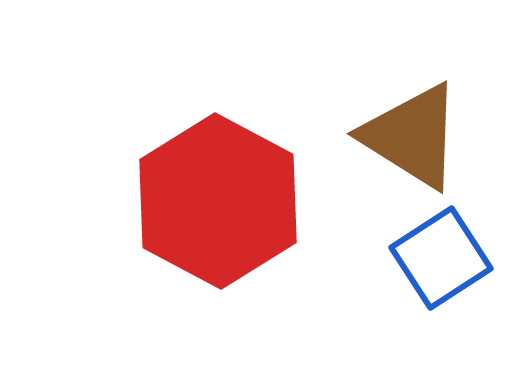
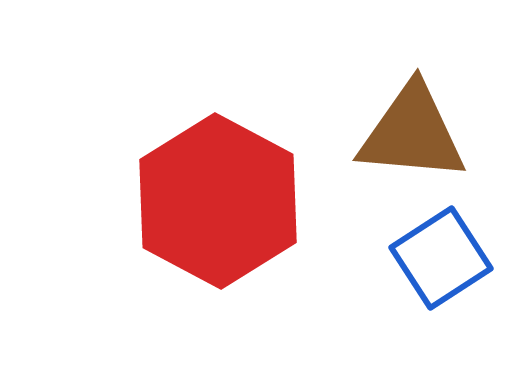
brown triangle: moved 3 px up; rotated 27 degrees counterclockwise
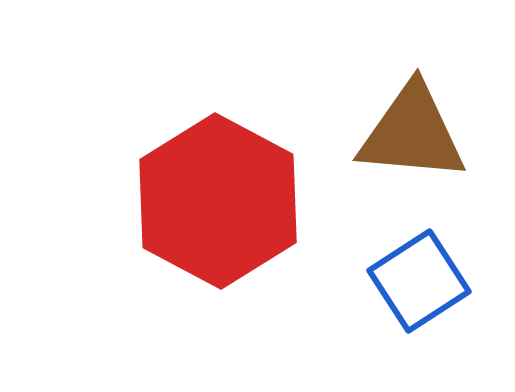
blue square: moved 22 px left, 23 px down
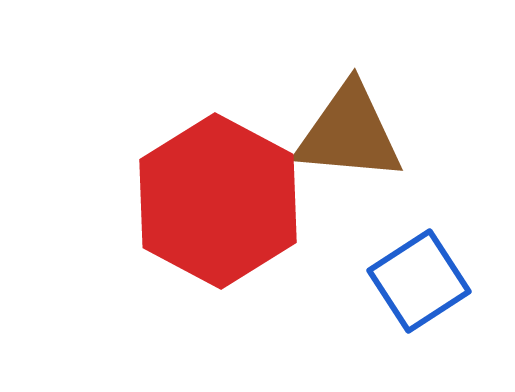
brown triangle: moved 63 px left
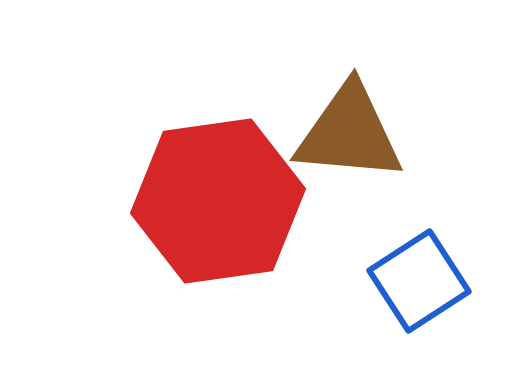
red hexagon: rotated 24 degrees clockwise
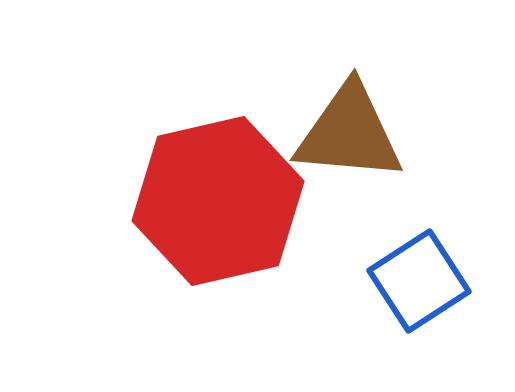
red hexagon: rotated 5 degrees counterclockwise
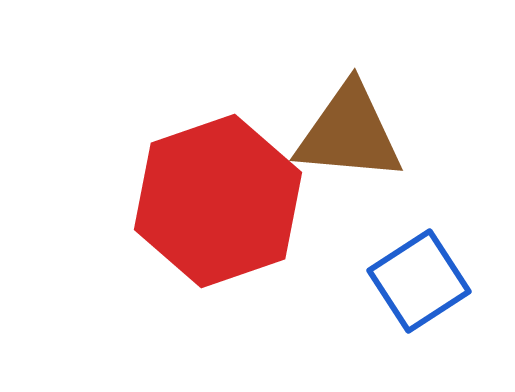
red hexagon: rotated 6 degrees counterclockwise
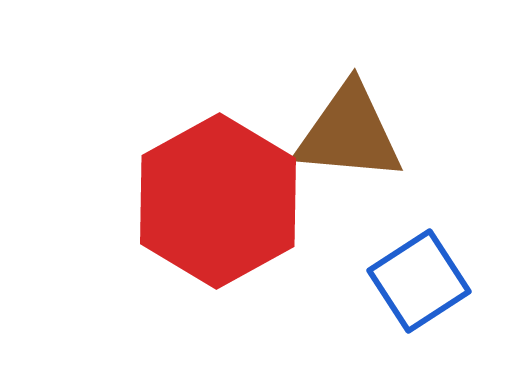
red hexagon: rotated 10 degrees counterclockwise
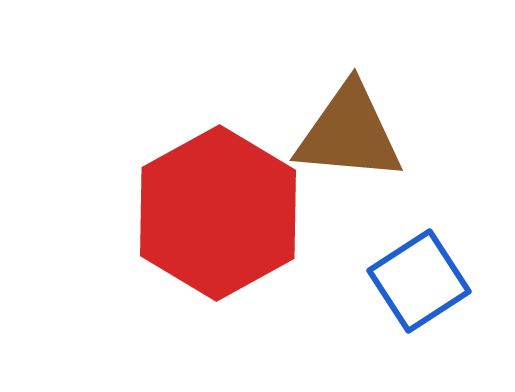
red hexagon: moved 12 px down
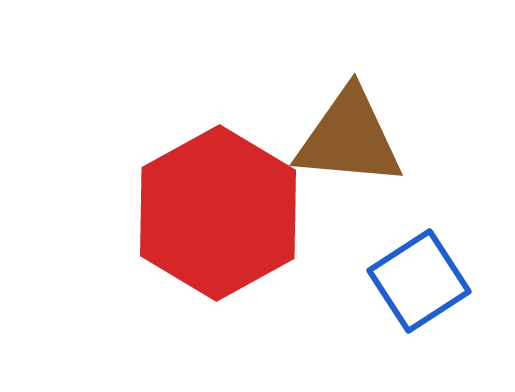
brown triangle: moved 5 px down
